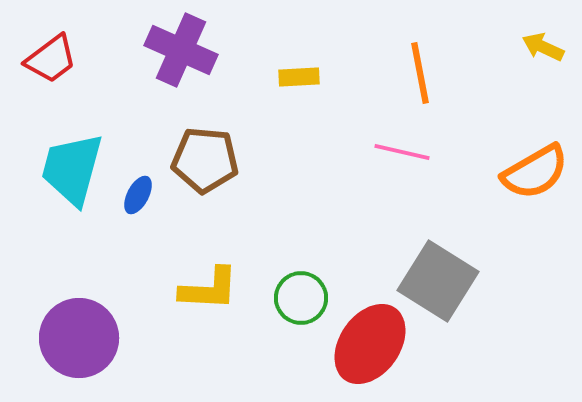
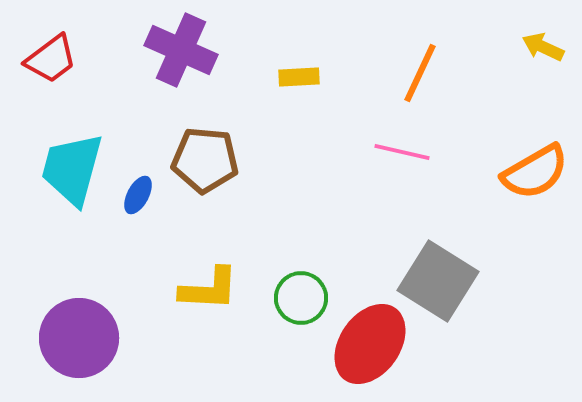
orange line: rotated 36 degrees clockwise
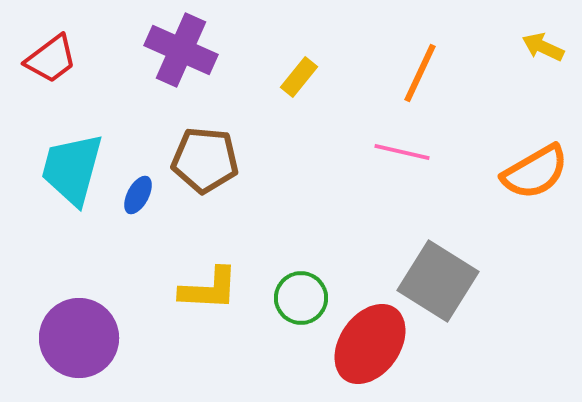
yellow rectangle: rotated 48 degrees counterclockwise
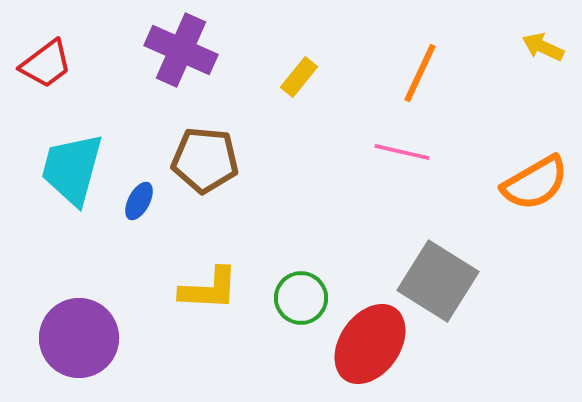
red trapezoid: moved 5 px left, 5 px down
orange semicircle: moved 11 px down
blue ellipse: moved 1 px right, 6 px down
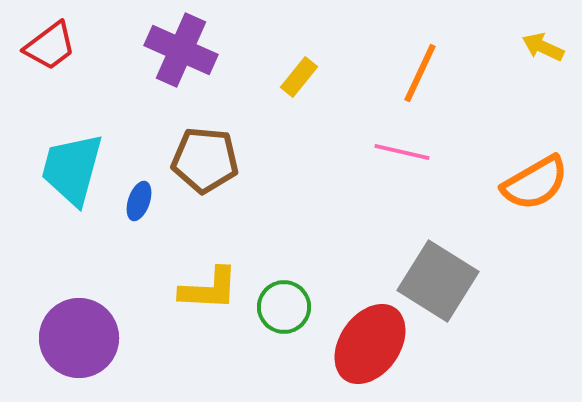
red trapezoid: moved 4 px right, 18 px up
blue ellipse: rotated 9 degrees counterclockwise
green circle: moved 17 px left, 9 px down
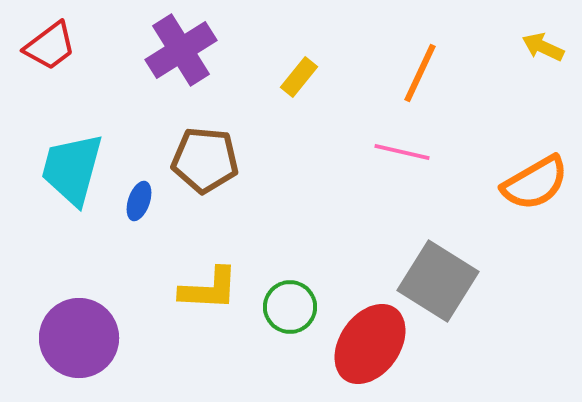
purple cross: rotated 34 degrees clockwise
green circle: moved 6 px right
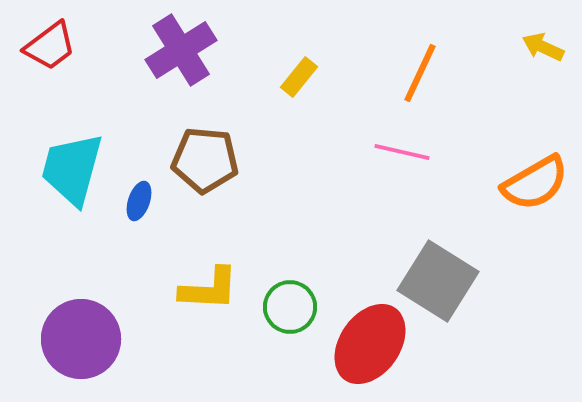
purple circle: moved 2 px right, 1 px down
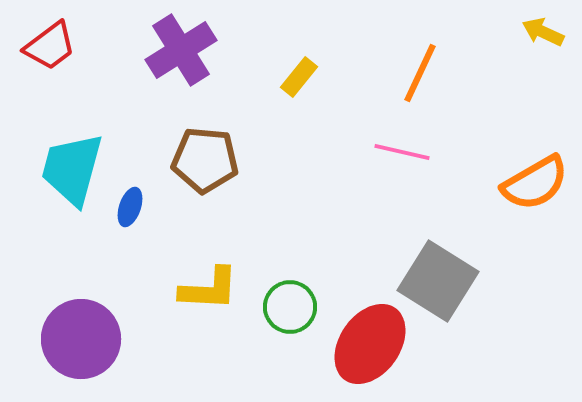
yellow arrow: moved 15 px up
blue ellipse: moved 9 px left, 6 px down
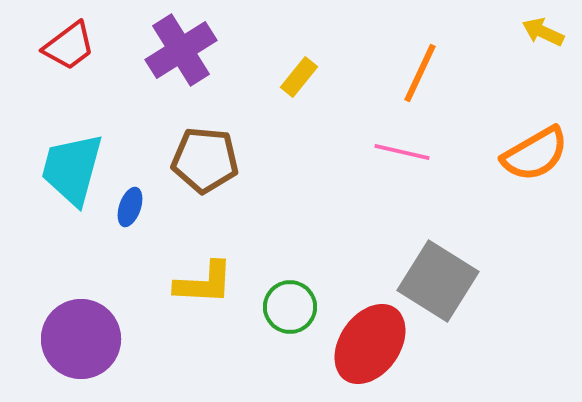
red trapezoid: moved 19 px right
orange semicircle: moved 29 px up
yellow L-shape: moved 5 px left, 6 px up
